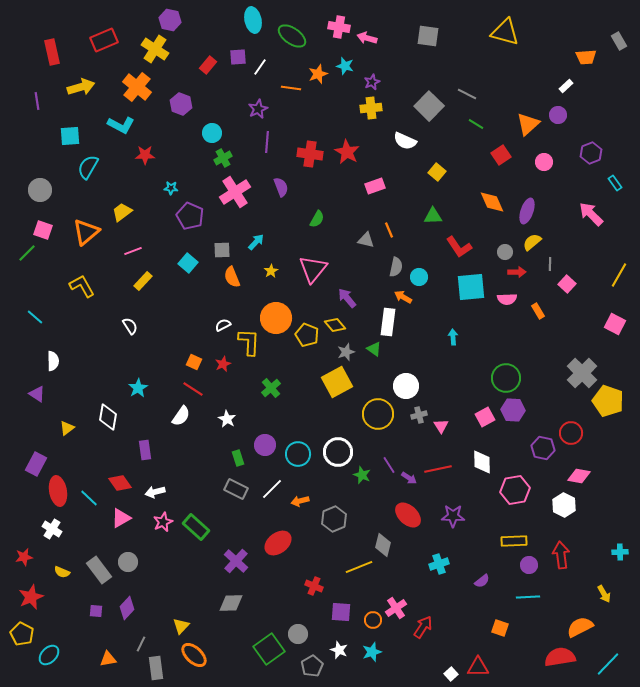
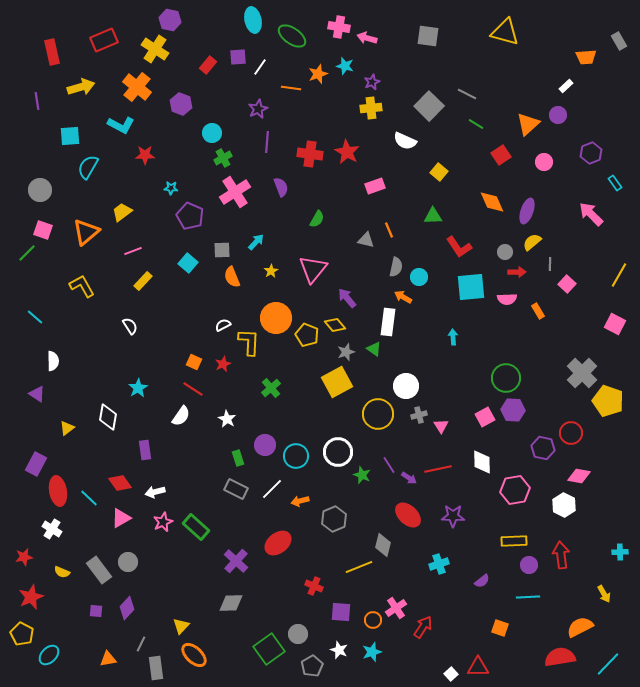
yellow square at (437, 172): moved 2 px right
cyan circle at (298, 454): moved 2 px left, 2 px down
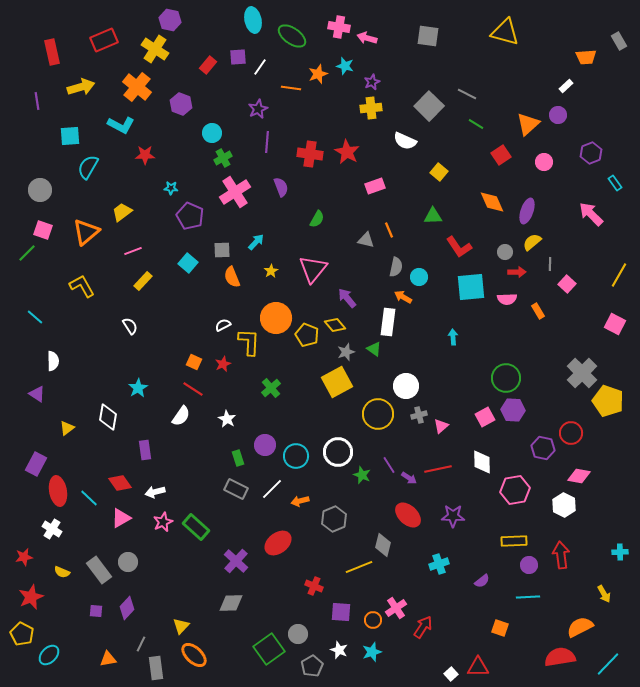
pink triangle at (441, 426): rotated 21 degrees clockwise
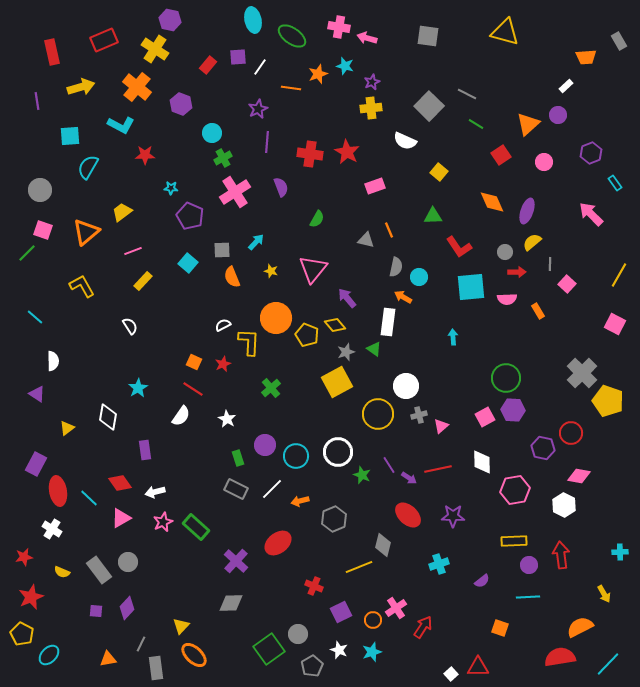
yellow star at (271, 271): rotated 24 degrees counterclockwise
purple square at (341, 612): rotated 30 degrees counterclockwise
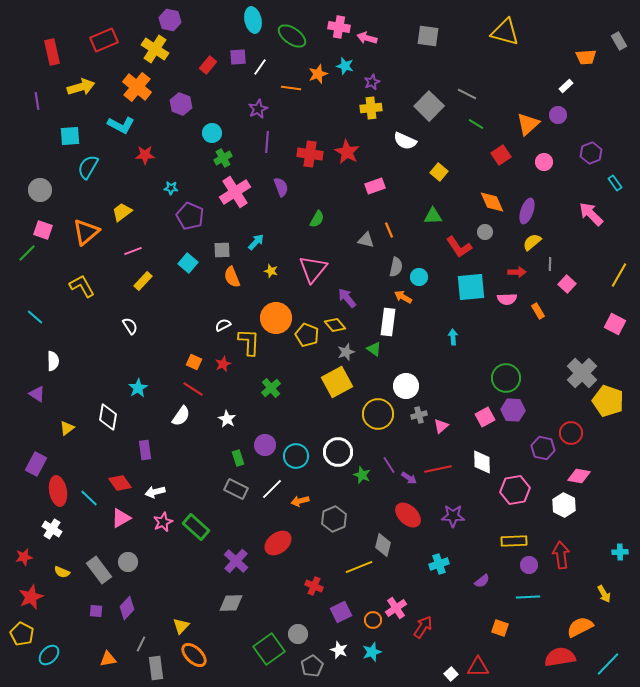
gray circle at (505, 252): moved 20 px left, 20 px up
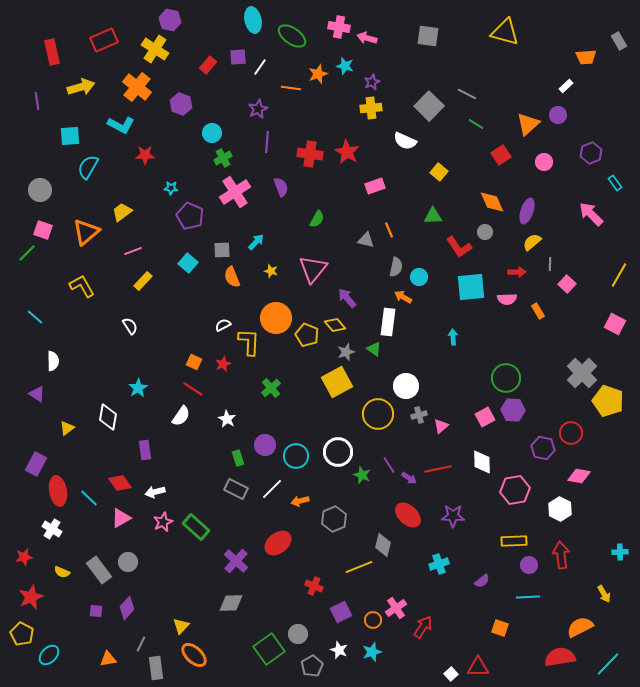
white hexagon at (564, 505): moved 4 px left, 4 px down
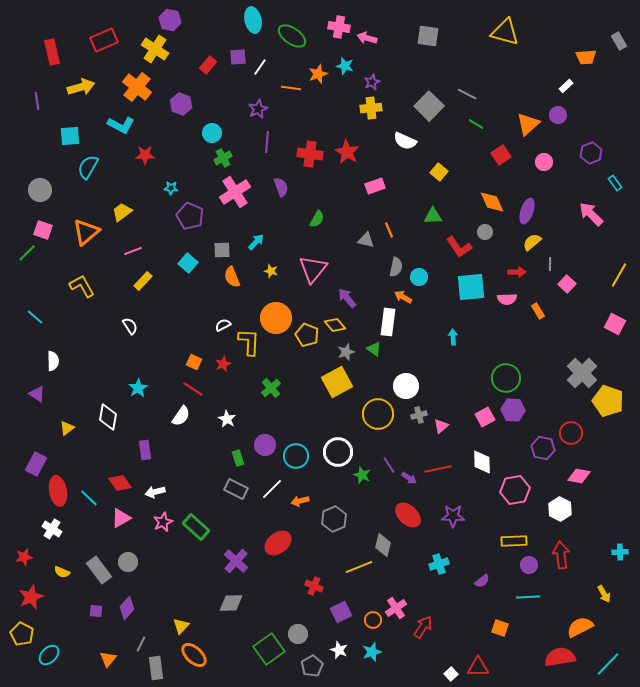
orange triangle at (108, 659): rotated 42 degrees counterclockwise
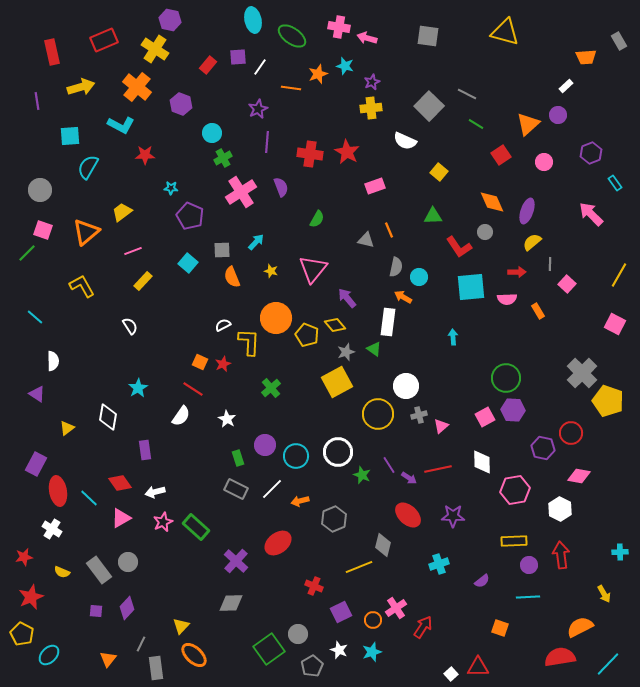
pink cross at (235, 192): moved 6 px right
orange square at (194, 362): moved 6 px right
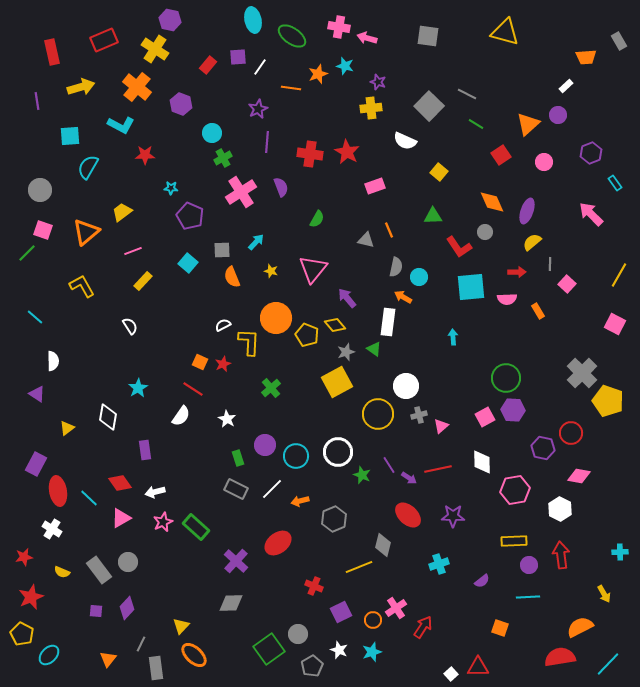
purple star at (372, 82): moved 6 px right; rotated 28 degrees counterclockwise
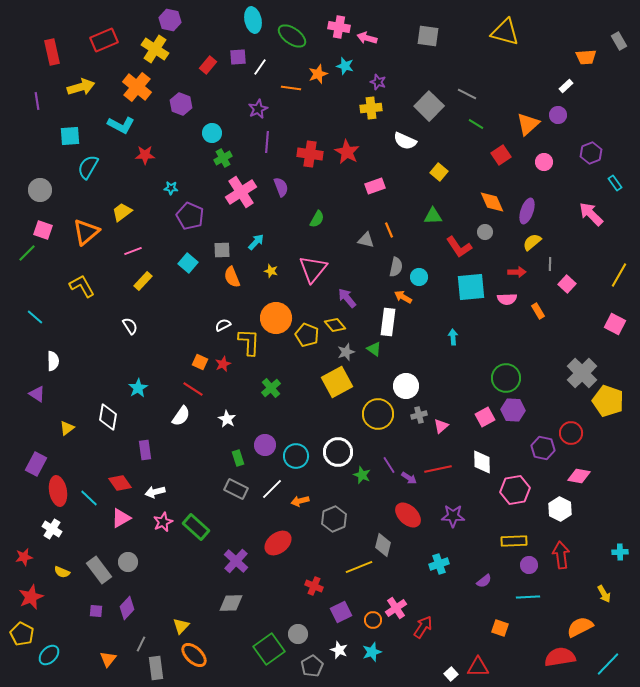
purple semicircle at (482, 581): moved 2 px right
